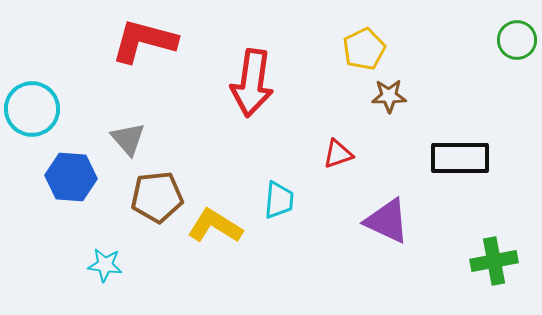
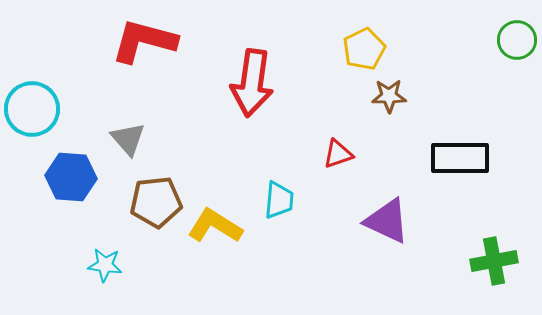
brown pentagon: moved 1 px left, 5 px down
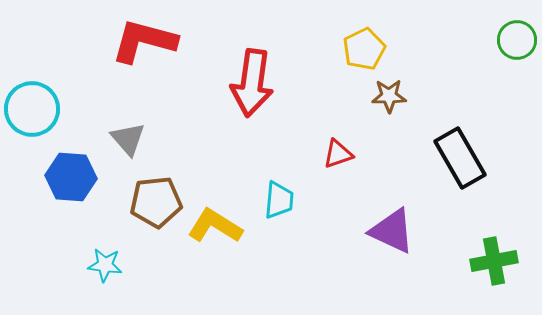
black rectangle: rotated 60 degrees clockwise
purple triangle: moved 5 px right, 10 px down
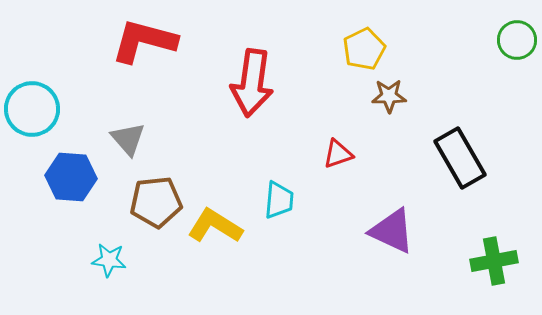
cyan star: moved 4 px right, 5 px up
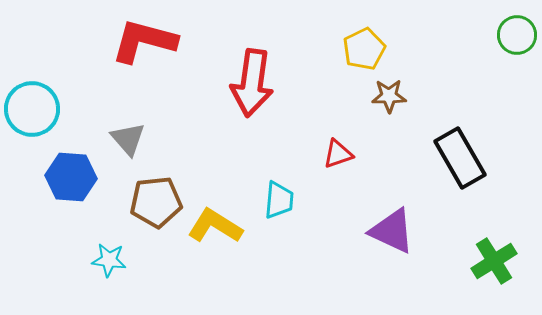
green circle: moved 5 px up
green cross: rotated 21 degrees counterclockwise
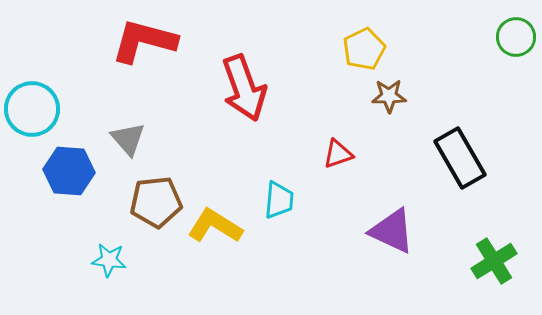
green circle: moved 1 px left, 2 px down
red arrow: moved 8 px left, 5 px down; rotated 28 degrees counterclockwise
blue hexagon: moved 2 px left, 6 px up
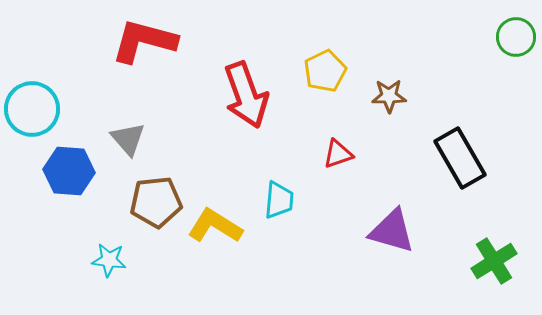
yellow pentagon: moved 39 px left, 22 px down
red arrow: moved 2 px right, 7 px down
purple triangle: rotated 9 degrees counterclockwise
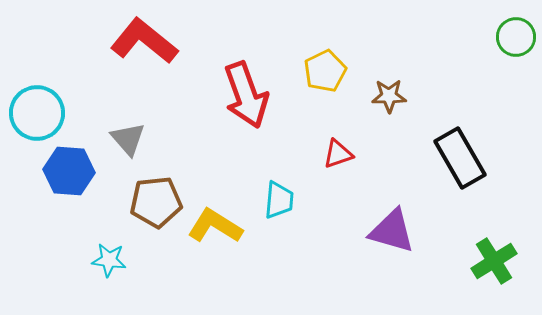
red L-shape: rotated 24 degrees clockwise
cyan circle: moved 5 px right, 4 px down
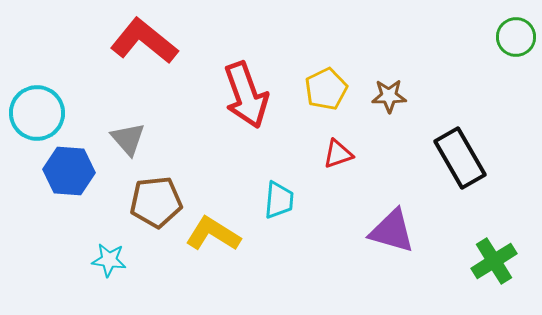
yellow pentagon: moved 1 px right, 18 px down
yellow L-shape: moved 2 px left, 8 px down
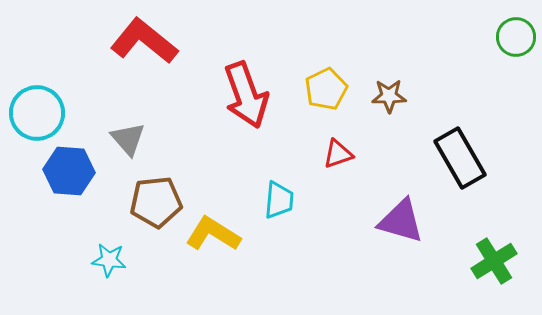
purple triangle: moved 9 px right, 10 px up
